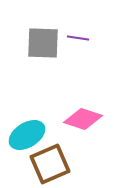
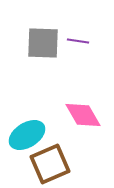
purple line: moved 3 px down
pink diamond: moved 4 px up; rotated 42 degrees clockwise
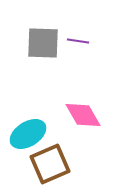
cyan ellipse: moved 1 px right, 1 px up
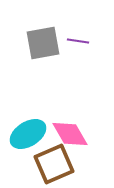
gray square: rotated 12 degrees counterclockwise
pink diamond: moved 13 px left, 19 px down
brown square: moved 4 px right
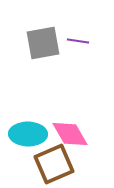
cyan ellipse: rotated 33 degrees clockwise
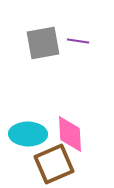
pink diamond: rotated 27 degrees clockwise
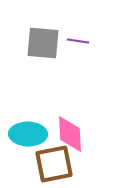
gray square: rotated 15 degrees clockwise
brown square: rotated 12 degrees clockwise
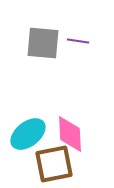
cyan ellipse: rotated 39 degrees counterclockwise
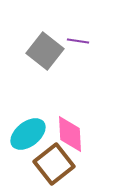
gray square: moved 2 px right, 8 px down; rotated 33 degrees clockwise
brown square: rotated 27 degrees counterclockwise
